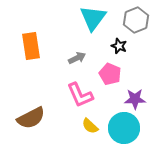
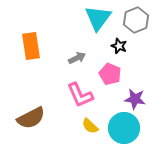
cyan triangle: moved 5 px right
purple star: rotated 10 degrees clockwise
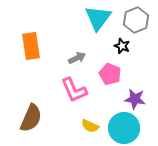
black star: moved 3 px right
pink L-shape: moved 6 px left, 5 px up
brown semicircle: rotated 40 degrees counterclockwise
yellow semicircle: rotated 18 degrees counterclockwise
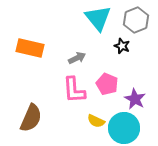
cyan triangle: rotated 16 degrees counterclockwise
orange rectangle: moved 1 px left, 2 px down; rotated 68 degrees counterclockwise
pink pentagon: moved 3 px left, 10 px down
pink L-shape: rotated 20 degrees clockwise
purple star: rotated 20 degrees clockwise
yellow semicircle: moved 6 px right, 5 px up
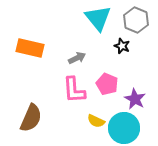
gray hexagon: rotated 15 degrees counterclockwise
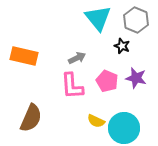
orange rectangle: moved 6 px left, 8 px down
pink pentagon: moved 3 px up
pink L-shape: moved 2 px left, 4 px up
purple star: moved 1 px right, 21 px up; rotated 15 degrees counterclockwise
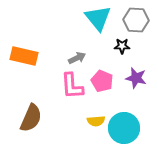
gray hexagon: rotated 20 degrees counterclockwise
black star: rotated 21 degrees counterclockwise
pink pentagon: moved 5 px left
yellow semicircle: rotated 30 degrees counterclockwise
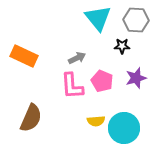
orange rectangle: rotated 12 degrees clockwise
purple star: rotated 30 degrees counterclockwise
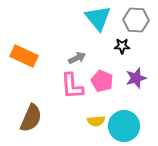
cyan circle: moved 2 px up
